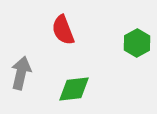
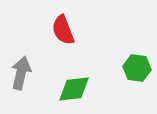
green hexagon: moved 25 px down; rotated 24 degrees counterclockwise
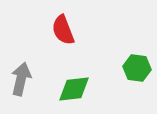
gray arrow: moved 6 px down
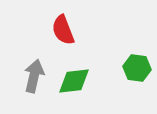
gray arrow: moved 13 px right, 3 px up
green diamond: moved 8 px up
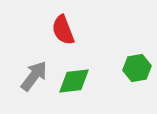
green hexagon: rotated 16 degrees counterclockwise
gray arrow: rotated 24 degrees clockwise
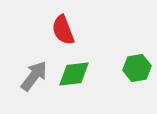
green diamond: moved 7 px up
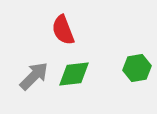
gray arrow: rotated 8 degrees clockwise
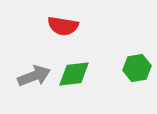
red semicircle: moved 4 px up; rotated 60 degrees counterclockwise
gray arrow: rotated 24 degrees clockwise
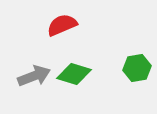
red semicircle: moved 1 px left, 1 px up; rotated 148 degrees clockwise
green diamond: rotated 24 degrees clockwise
